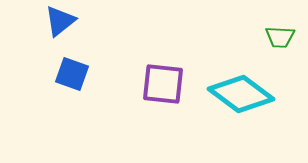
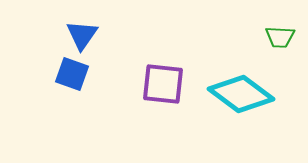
blue triangle: moved 22 px right, 14 px down; rotated 16 degrees counterclockwise
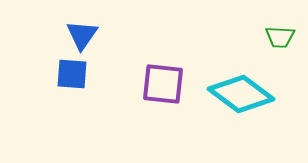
blue square: rotated 16 degrees counterclockwise
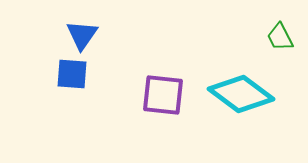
green trapezoid: rotated 60 degrees clockwise
purple square: moved 11 px down
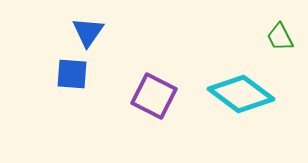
blue triangle: moved 6 px right, 3 px up
purple square: moved 9 px left, 1 px down; rotated 21 degrees clockwise
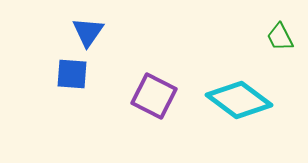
cyan diamond: moved 2 px left, 6 px down
